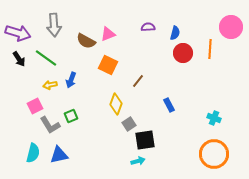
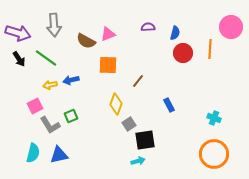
orange square: rotated 24 degrees counterclockwise
blue arrow: rotated 56 degrees clockwise
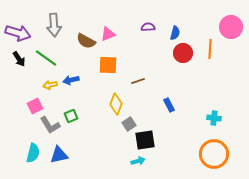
brown line: rotated 32 degrees clockwise
cyan cross: rotated 16 degrees counterclockwise
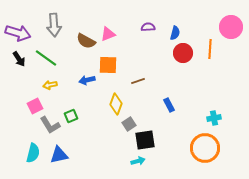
blue arrow: moved 16 px right
cyan cross: rotated 16 degrees counterclockwise
orange circle: moved 9 px left, 6 px up
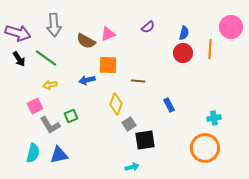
purple semicircle: rotated 144 degrees clockwise
blue semicircle: moved 9 px right
brown line: rotated 24 degrees clockwise
cyan arrow: moved 6 px left, 6 px down
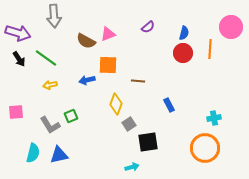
gray arrow: moved 9 px up
pink square: moved 19 px left, 6 px down; rotated 21 degrees clockwise
black square: moved 3 px right, 2 px down
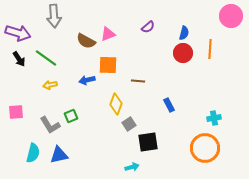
pink circle: moved 11 px up
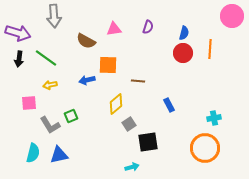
pink circle: moved 1 px right
purple semicircle: rotated 32 degrees counterclockwise
pink triangle: moved 6 px right, 5 px up; rotated 14 degrees clockwise
black arrow: rotated 42 degrees clockwise
yellow diamond: rotated 30 degrees clockwise
pink square: moved 13 px right, 9 px up
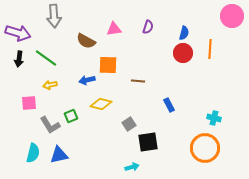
yellow diamond: moved 15 px left; rotated 55 degrees clockwise
cyan cross: rotated 24 degrees clockwise
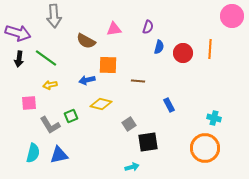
blue semicircle: moved 25 px left, 14 px down
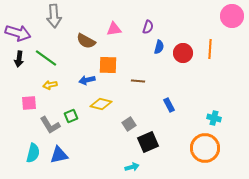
black square: rotated 15 degrees counterclockwise
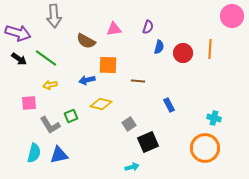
black arrow: rotated 63 degrees counterclockwise
cyan semicircle: moved 1 px right
